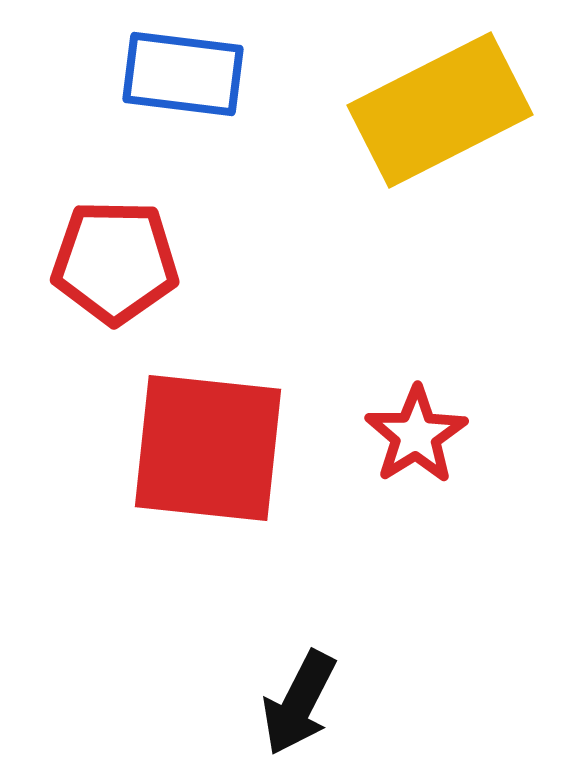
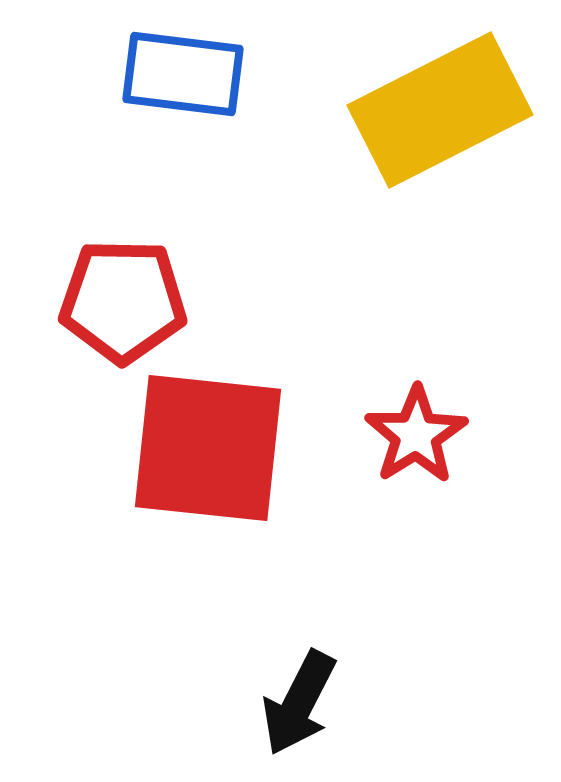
red pentagon: moved 8 px right, 39 px down
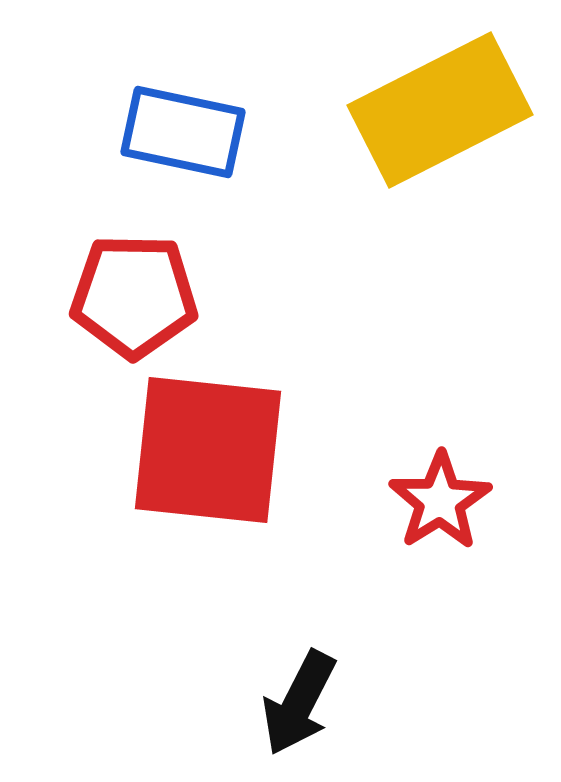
blue rectangle: moved 58 px down; rotated 5 degrees clockwise
red pentagon: moved 11 px right, 5 px up
red star: moved 24 px right, 66 px down
red square: moved 2 px down
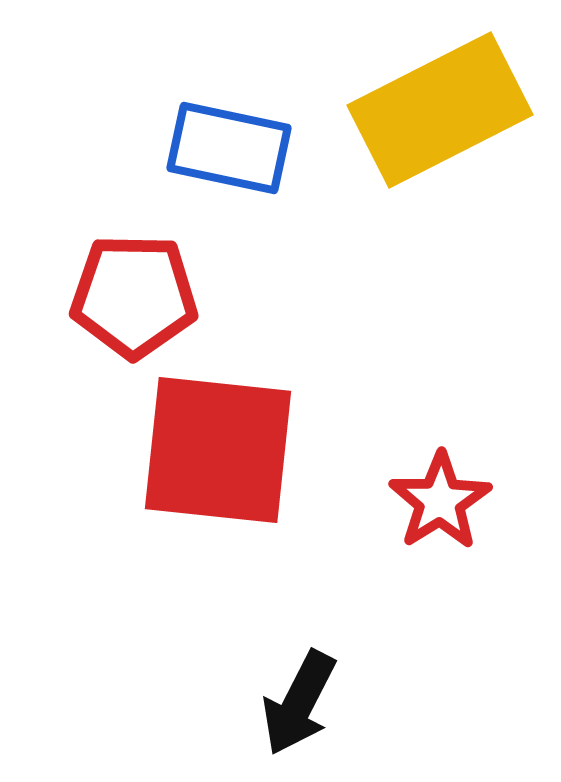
blue rectangle: moved 46 px right, 16 px down
red square: moved 10 px right
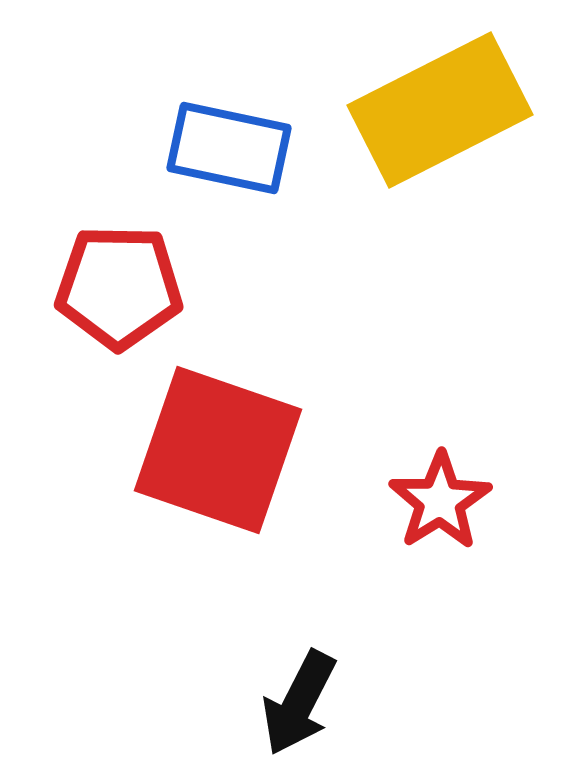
red pentagon: moved 15 px left, 9 px up
red square: rotated 13 degrees clockwise
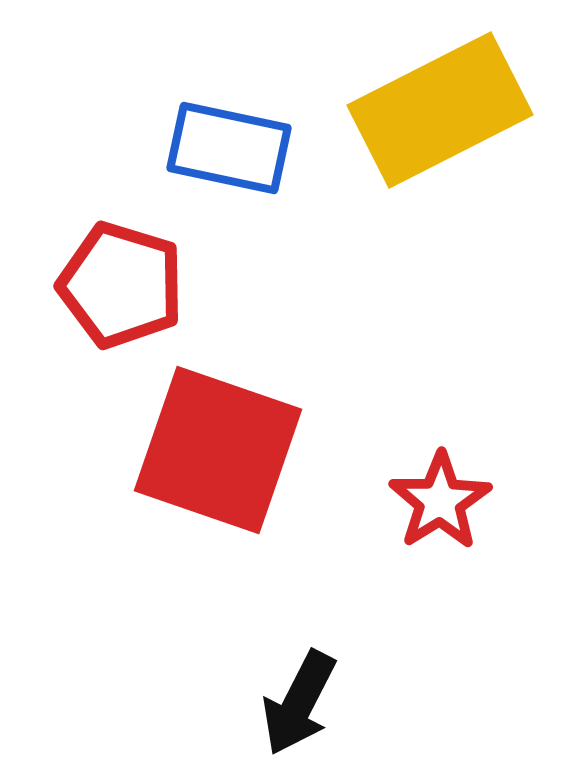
red pentagon: moved 2 px right, 2 px up; rotated 16 degrees clockwise
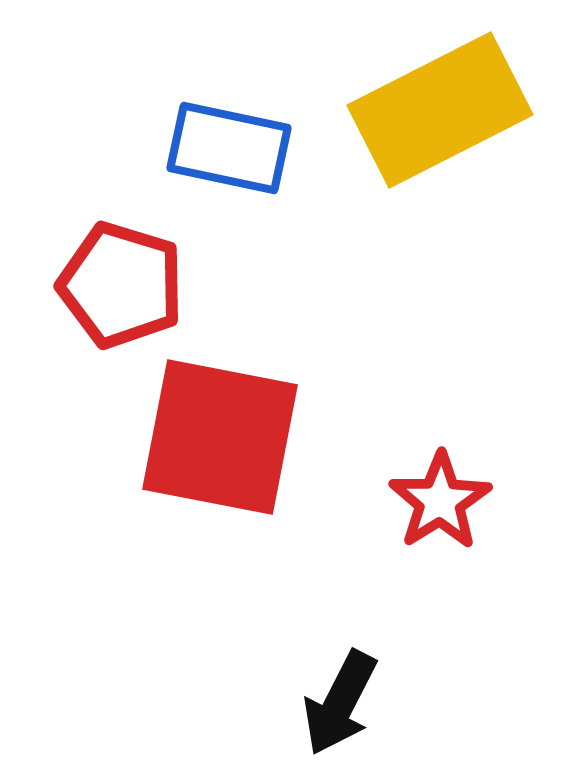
red square: moved 2 px right, 13 px up; rotated 8 degrees counterclockwise
black arrow: moved 41 px right
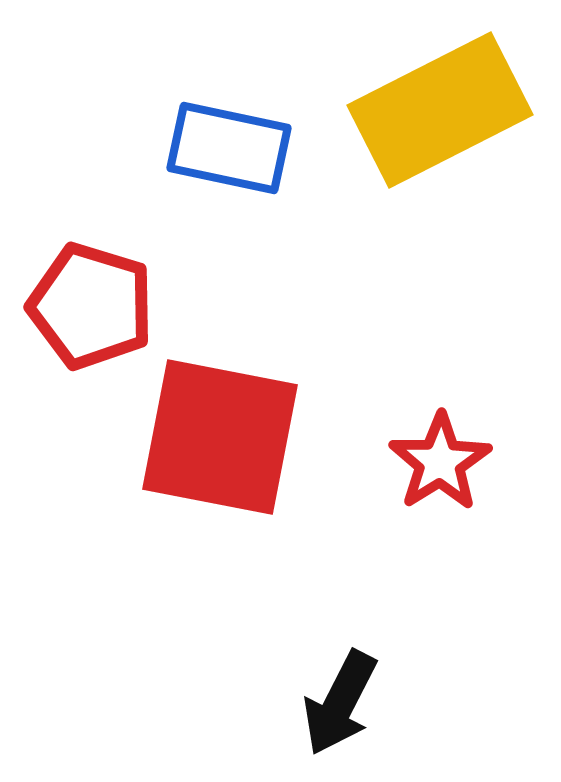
red pentagon: moved 30 px left, 21 px down
red star: moved 39 px up
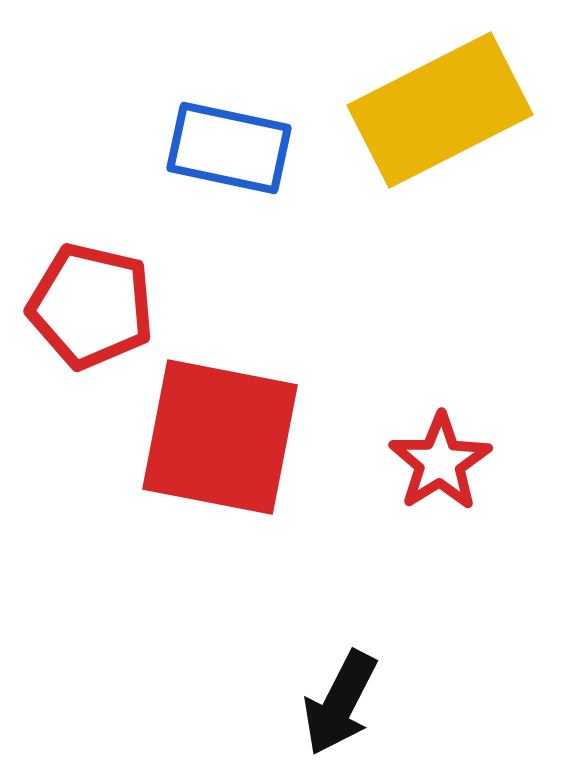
red pentagon: rotated 4 degrees counterclockwise
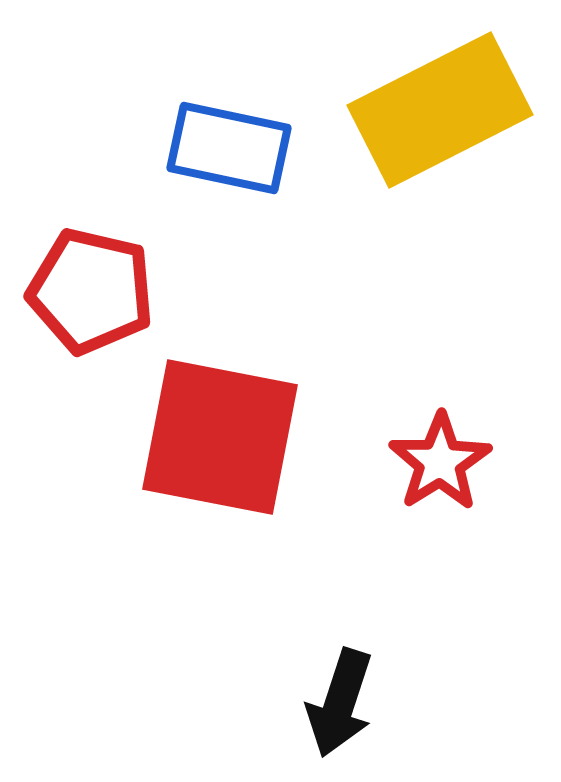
red pentagon: moved 15 px up
black arrow: rotated 9 degrees counterclockwise
